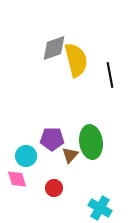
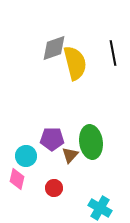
yellow semicircle: moved 1 px left, 3 px down
black line: moved 3 px right, 22 px up
pink diamond: rotated 30 degrees clockwise
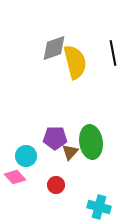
yellow semicircle: moved 1 px up
purple pentagon: moved 3 px right, 1 px up
brown triangle: moved 3 px up
pink diamond: moved 2 px left, 2 px up; rotated 55 degrees counterclockwise
red circle: moved 2 px right, 3 px up
cyan cross: moved 1 px left, 1 px up; rotated 15 degrees counterclockwise
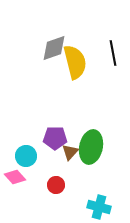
green ellipse: moved 5 px down; rotated 20 degrees clockwise
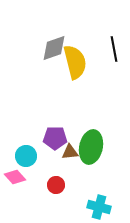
black line: moved 1 px right, 4 px up
brown triangle: rotated 42 degrees clockwise
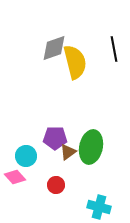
brown triangle: moved 2 px left; rotated 30 degrees counterclockwise
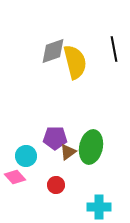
gray diamond: moved 1 px left, 3 px down
cyan cross: rotated 15 degrees counterclockwise
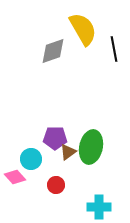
yellow semicircle: moved 8 px right, 33 px up; rotated 16 degrees counterclockwise
cyan circle: moved 5 px right, 3 px down
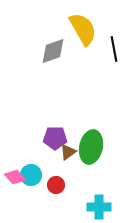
cyan circle: moved 16 px down
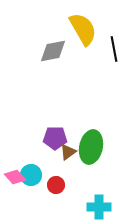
gray diamond: rotated 8 degrees clockwise
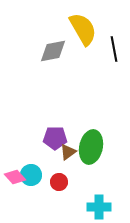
red circle: moved 3 px right, 3 px up
